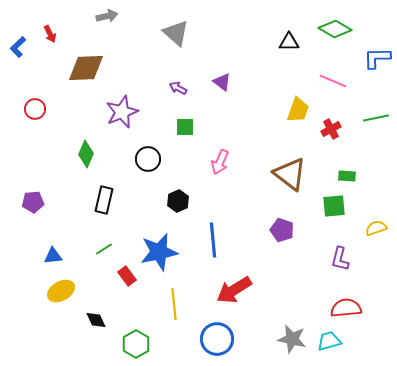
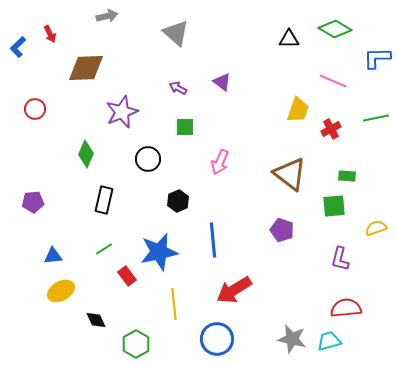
black triangle at (289, 42): moved 3 px up
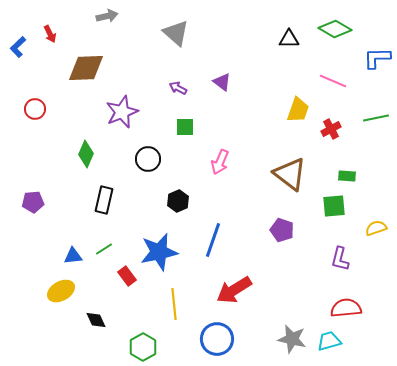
blue line at (213, 240): rotated 24 degrees clockwise
blue triangle at (53, 256): moved 20 px right
green hexagon at (136, 344): moved 7 px right, 3 px down
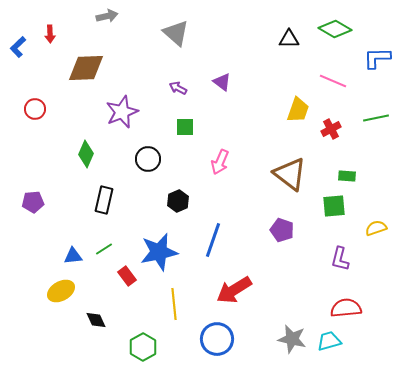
red arrow at (50, 34): rotated 24 degrees clockwise
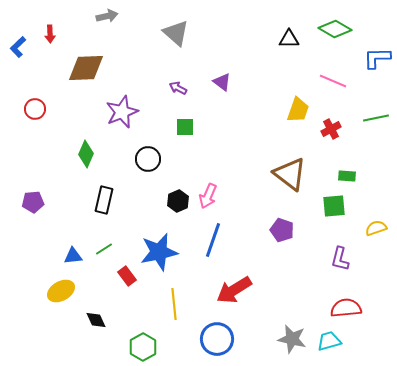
pink arrow at (220, 162): moved 12 px left, 34 px down
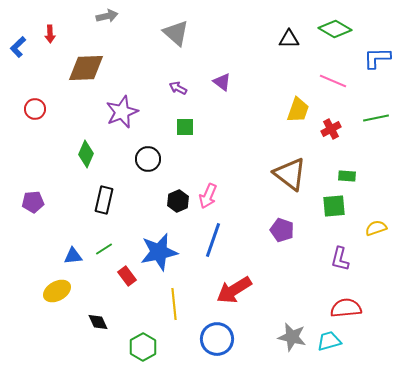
yellow ellipse at (61, 291): moved 4 px left
black diamond at (96, 320): moved 2 px right, 2 px down
gray star at (292, 339): moved 2 px up
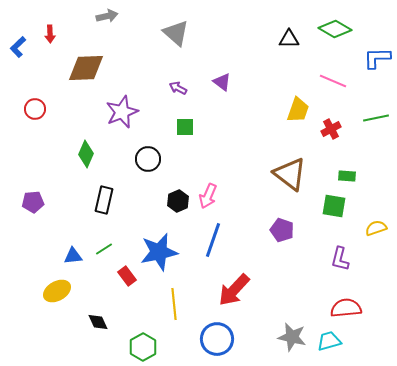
green square at (334, 206): rotated 15 degrees clockwise
red arrow at (234, 290): rotated 15 degrees counterclockwise
